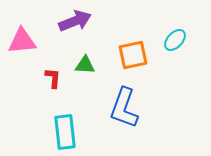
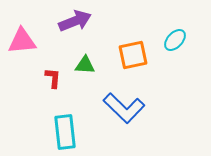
blue L-shape: rotated 66 degrees counterclockwise
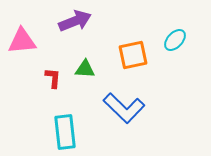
green triangle: moved 4 px down
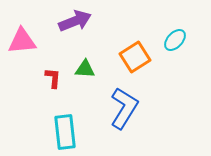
orange square: moved 2 px right, 2 px down; rotated 20 degrees counterclockwise
blue L-shape: rotated 102 degrees counterclockwise
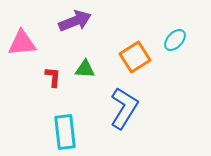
pink triangle: moved 2 px down
red L-shape: moved 1 px up
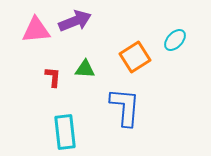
pink triangle: moved 14 px right, 13 px up
blue L-shape: moved 1 px right, 1 px up; rotated 27 degrees counterclockwise
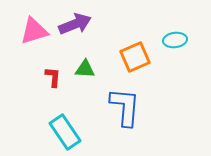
purple arrow: moved 3 px down
pink triangle: moved 2 px left, 1 px down; rotated 12 degrees counterclockwise
cyan ellipse: rotated 40 degrees clockwise
orange square: rotated 8 degrees clockwise
cyan rectangle: rotated 28 degrees counterclockwise
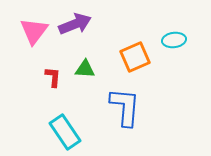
pink triangle: rotated 36 degrees counterclockwise
cyan ellipse: moved 1 px left
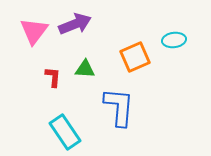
blue L-shape: moved 6 px left
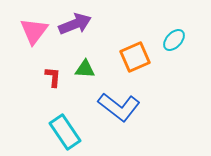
cyan ellipse: rotated 40 degrees counterclockwise
blue L-shape: rotated 123 degrees clockwise
